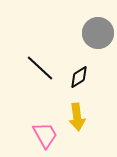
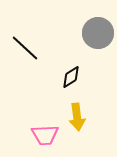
black line: moved 15 px left, 20 px up
black diamond: moved 8 px left
pink trapezoid: rotated 116 degrees clockwise
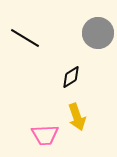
black line: moved 10 px up; rotated 12 degrees counterclockwise
yellow arrow: rotated 12 degrees counterclockwise
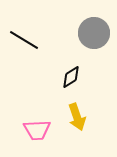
gray circle: moved 4 px left
black line: moved 1 px left, 2 px down
pink trapezoid: moved 8 px left, 5 px up
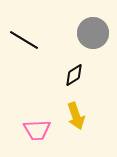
gray circle: moved 1 px left
black diamond: moved 3 px right, 2 px up
yellow arrow: moved 1 px left, 1 px up
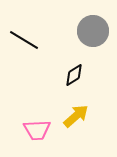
gray circle: moved 2 px up
yellow arrow: rotated 112 degrees counterclockwise
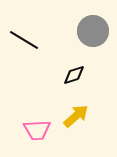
black diamond: rotated 15 degrees clockwise
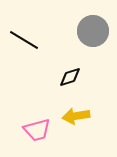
black diamond: moved 4 px left, 2 px down
yellow arrow: rotated 148 degrees counterclockwise
pink trapezoid: rotated 12 degrees counterclockwise
